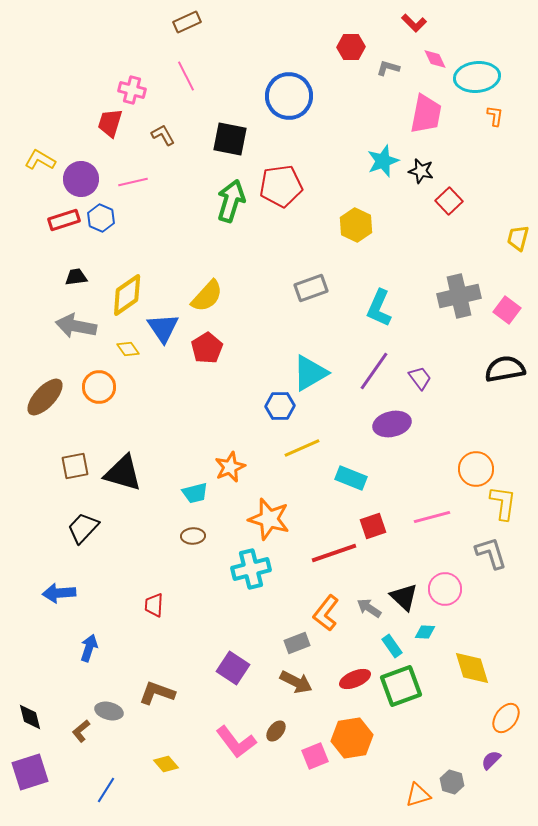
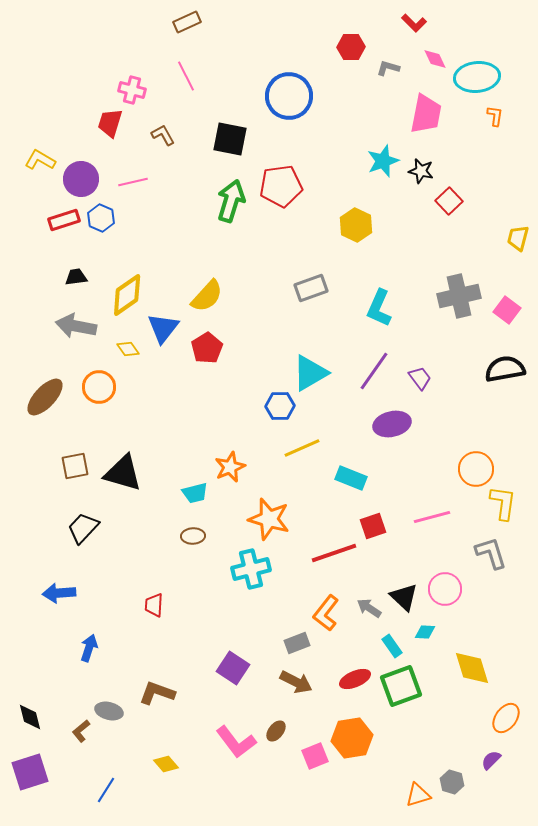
blue triangle at (163, 328): rotated 12 degrees clockwise
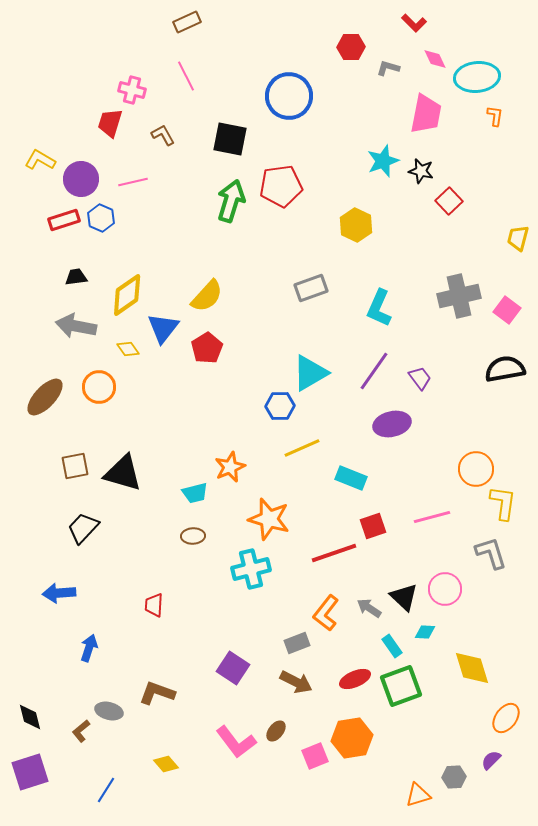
gray hexagon at (452, 782): moved 2 px right, 5 px up; rotated 20 degrees counterclockwise
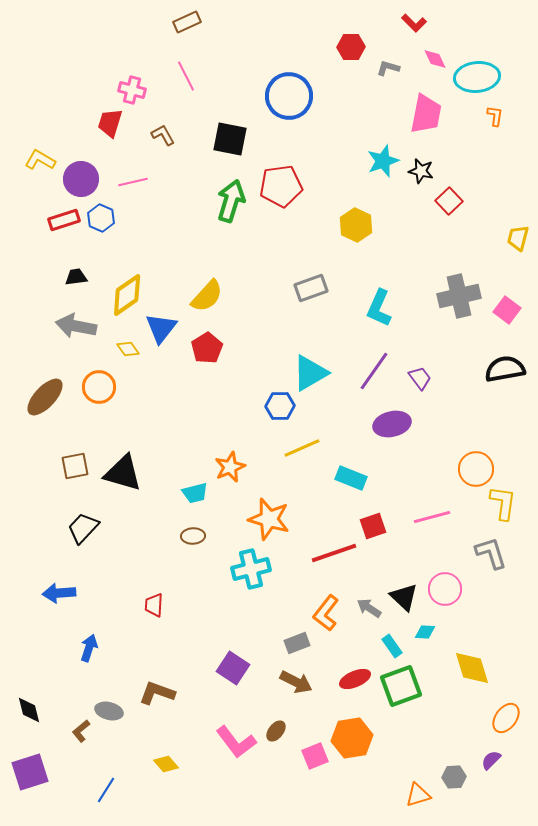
blue triangle at (163, 328): moved 2 px left
black diamond at (30, 717): moved 1 px left, 7 px up
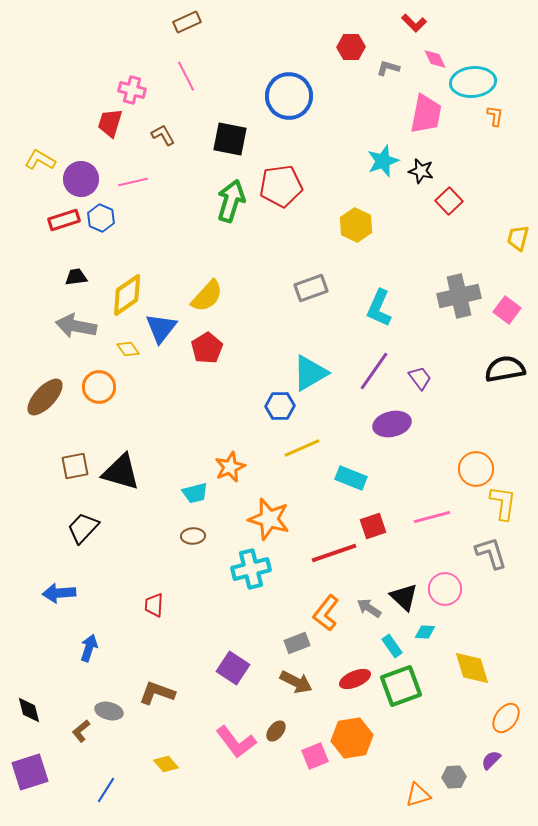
cyan ellipse at (477, 77): moved 4 px left, 5 px down
black triangle at (123, 473): moved 2 px left, 1 px up
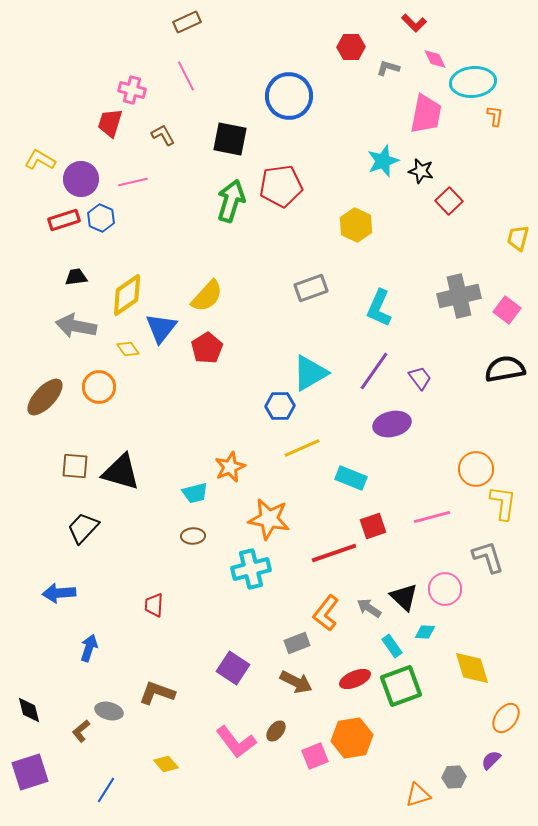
brown square at (75, 466): rotated 16 degrees clockwise
orange star at (269, 519): rotated 6 degrees counterclockwise
gray L-shape at (491, 553): moved 3 px left, 4 px down
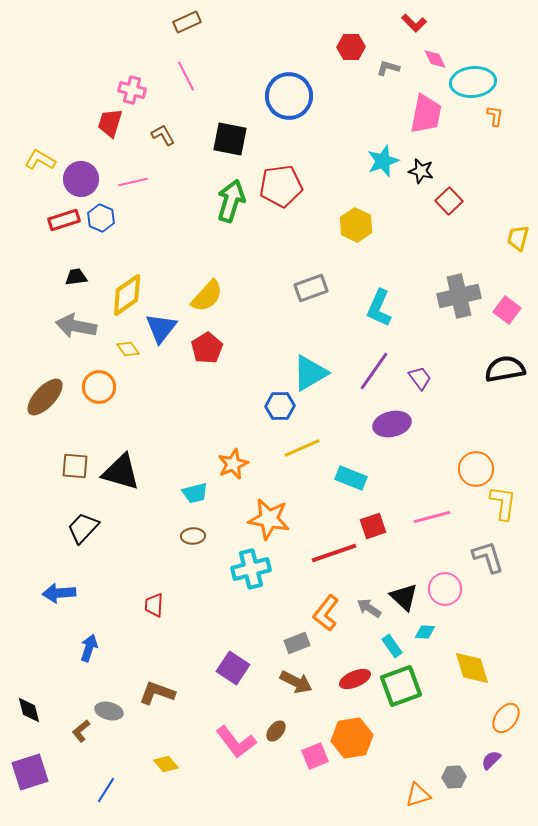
orange star at (230, 467): moved 3 px right, 3 px up
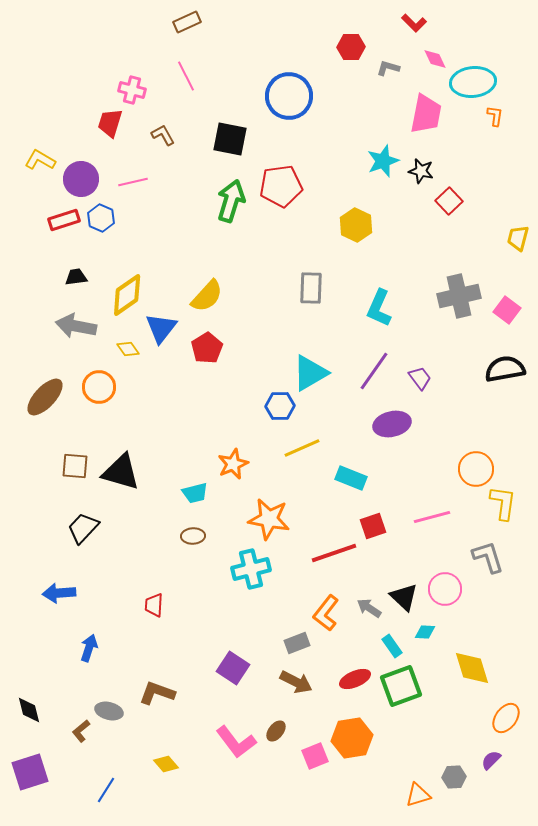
gray rectangle at (311, 288): rotated 68 degrees counterclockwise
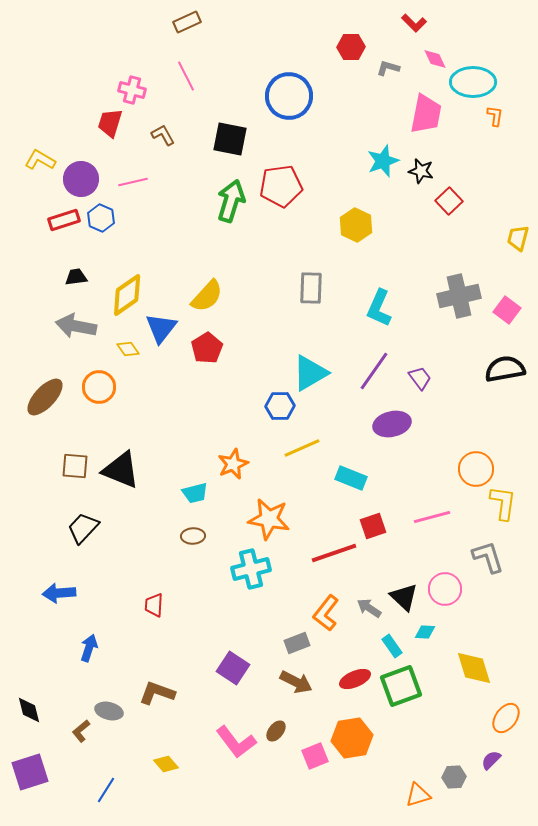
cyan ellipse at (473, 82): rotated 6 degrees clockwise
black triangle at (121, 472): moved 2 px up; rotated 6 degrees clockwise
yellow diamond at (472, 668): moved 2 px right
